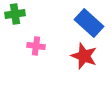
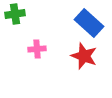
pink cross: moved 1 px right, 3 px down; rotated 12 degrees counterclockwise
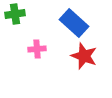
blue rectangle: moved 15 px left
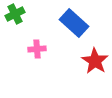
green cross: rotated 18 degrees counterclockwise
red star: moved 11 px right, 5 px down; rotated 12 degrees clockwise
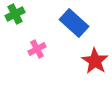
pink cross: rotated 24 degrees counterclockwise
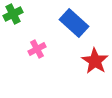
green cross: moved 2 px left
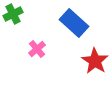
pink cross: rotated 12 degrees counterclockwise
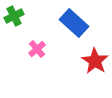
green cross: moved 1 px right, 2 px down
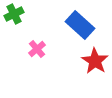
green cross: moved 2 px up
blue rectangle: moved 6 px right, 2 px down
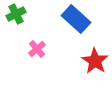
green cross: moved 2 px right
blue rectangle: moved 4 px left, 6 px up
